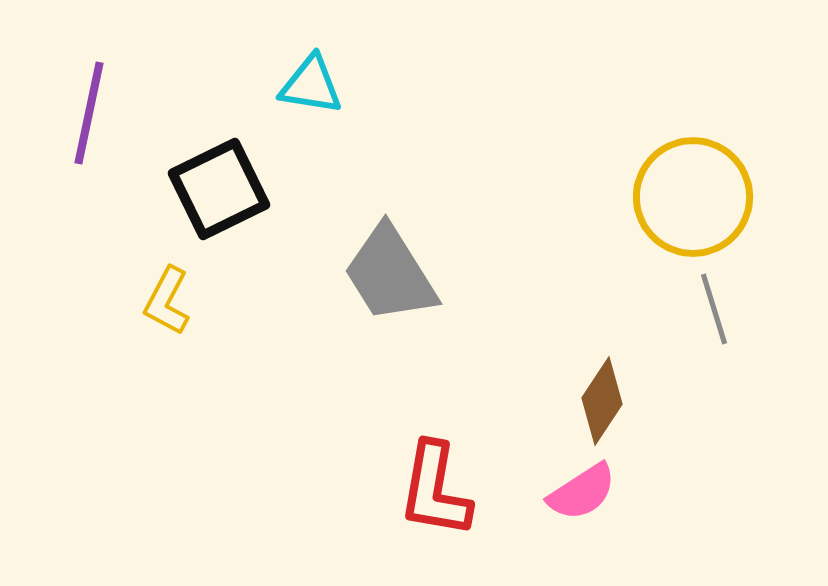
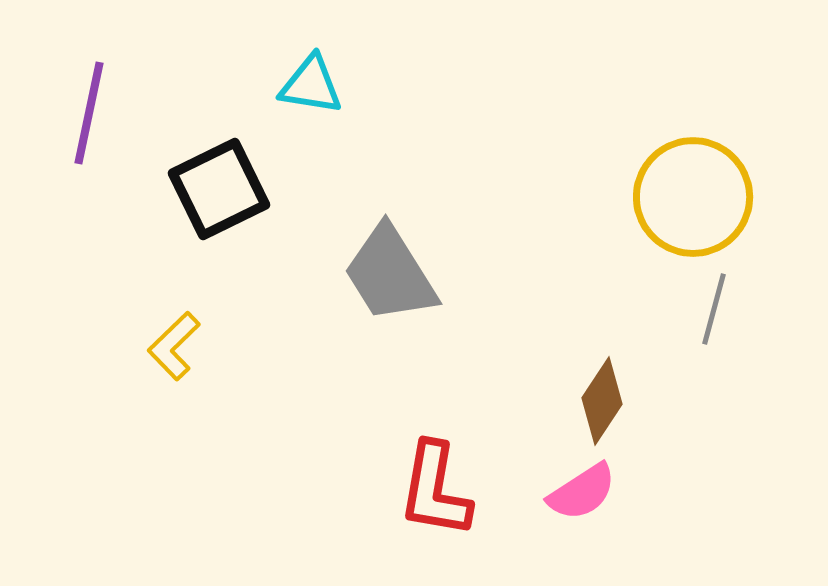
yellow L-shape: moved 7 px right, 45 px down; rotated 18 degrees clockwise
gray line: rotated 32 degrees clockwise
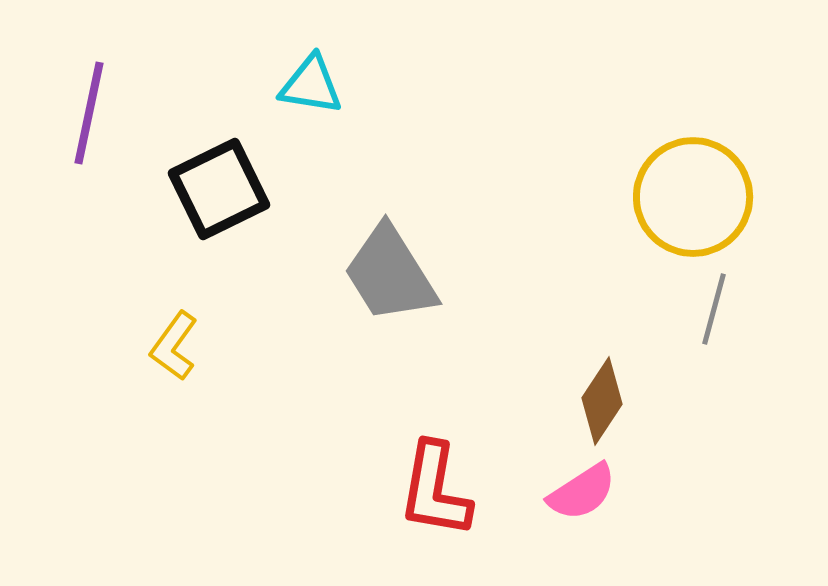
yellow L-shape: rotated 10 degrees counterclockwise
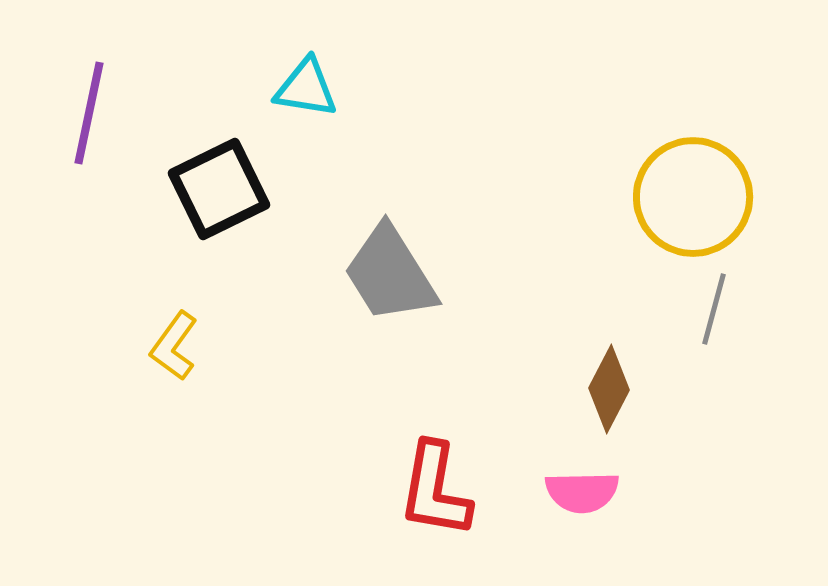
cyan triangle: moved 5 px left, 3 px down
brown diamond: moved 7 px right, 12 px up; rotated 6 degrees counterclockwise
pink semicircle: rotated 32 degrees clockwise
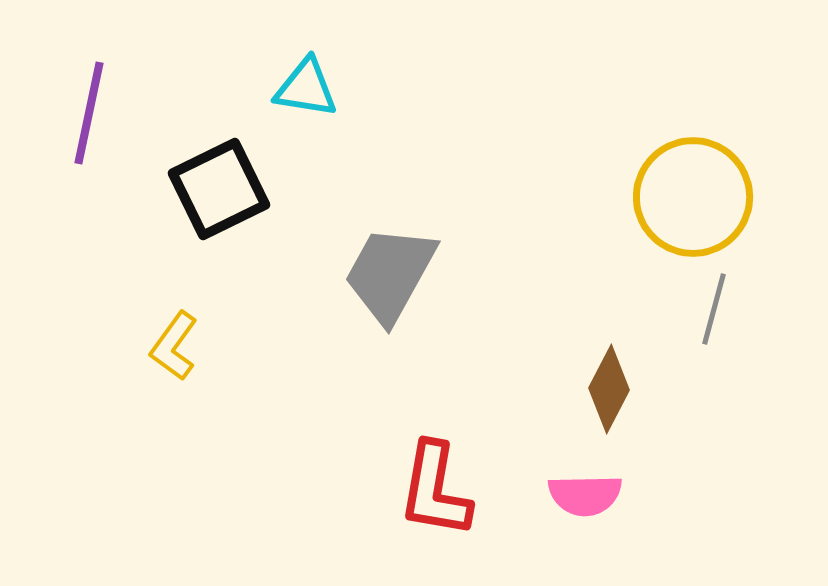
gray trapezoid: rotated 61 degrees clockwise
pink semicircle: moved 3 px right, 3 px down
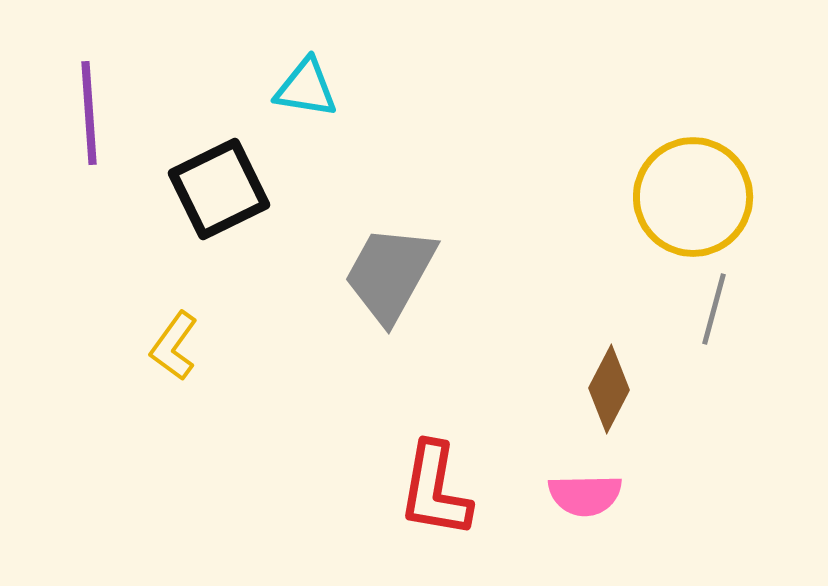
purple line: rotated 16 degrees counterclockwise
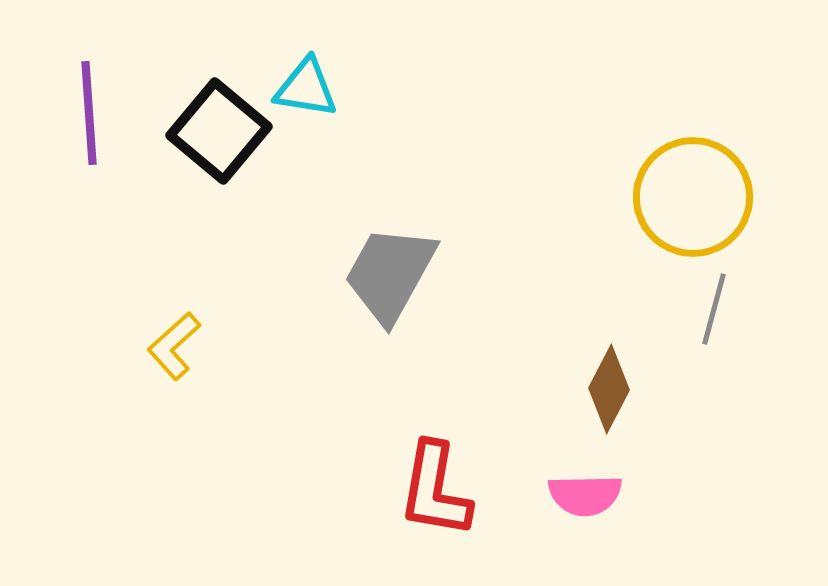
black square: moved 58 px up; rotated 24 degrees counterclockwise
yellow L-shape: rotated 12 degrees clockwise
